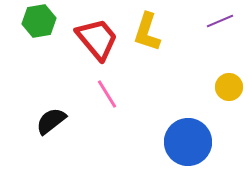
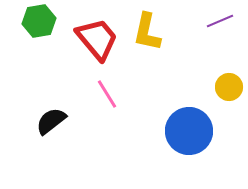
yellow L-shape: rotated 6 degrees counterclockwise
blue circle: moved 1 px right, 11 px up
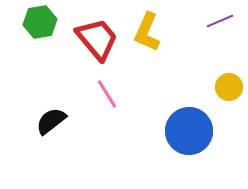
green hexagon: moved 1 px right, 1 px down
yellow L-shape: rotated 12 degrees clockwise
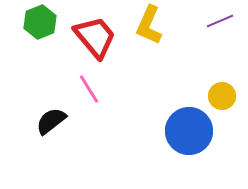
green hexagon: rotated 12 degrees counterclockwise
yellow L-shape: moved 2 px right, 7 px up
red trapezoid: moved 2 px left, 2 px up
yellow circle: moved 7 px left, 9 px down
pink line: moved 18 px left, 5 px up
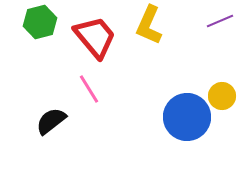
green hexagon: rotated 8 degrees clockwise
blue circle: moved 2 px left, 14 px up
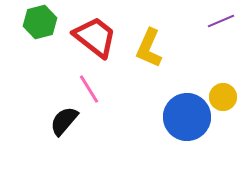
purple line: moved 1 px right
yellow L-shape: moved 23 px down
red trapezoid: rotated 12 degrees counterclockwise
yellow circle: moved 1 px right, 1 px down
black semicircle: moved 13 px right; rotated 12 degrees counterclockwise
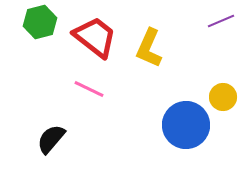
pink line: rotated 32 degrees counterclockwise
blue circle: moved 1 px left, 8 px down
black semicircle: moved 13 px left, 18 px down
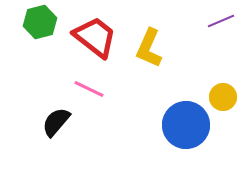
black semicircle: moved 5 px right, 17 px up
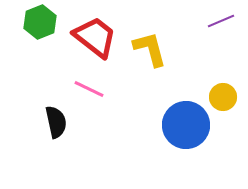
green hexagon: rotated 8 degrees counterclockwise
yellow L-shape: moved 1 px right, 1 px down; rotated 141 degrees clockwise
black semicircle: rotated 128 degrees clockwise
